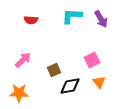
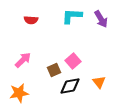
pink square: moved 19 px left, 1 px down; rotated 14 degrees counterclockwise
orange star: rotated 12 degrees counterclockwise
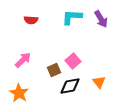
cyan L-shape: moved 1 px down
orange star: rotated 30 degrees counterclockwise
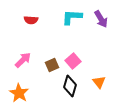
brown square: moved 2 px left, 5 px up
black diamond: rotated 65 degrees counterclockwise
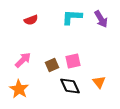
red semicircle: rotated 24 degrees counterclockwise
pink square: rotated 28 degrees clockwise
black diamond: rotated 40 degrees counterclockwise
orange star: moved 4 px up
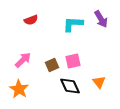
cyan L-shape: moved 1 px right, 7 px down
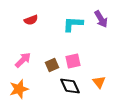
orange star: rotated 24 degrees clockwise
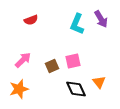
cyan L-shape: moved 4 px right; rotated 70 degrees counterclockwise
brown square: moved 1 px down
black diamond: moved 6 px right, 3 px down
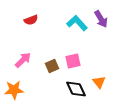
cyan L-shape: moved 1 px up; rotated 115 degrees clockwise
orange star: moved 5 px left, 1 px down; rotated 12 degrees clockwise
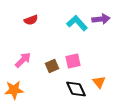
purple arrow: rotated 66 degrees counterclockwise
